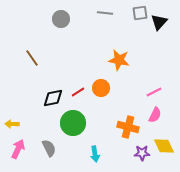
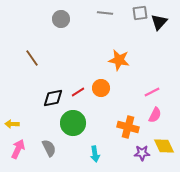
pink line: moved 2 px left
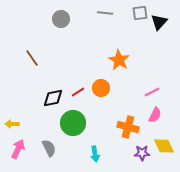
orange star: rotated 20 degrees clockwise
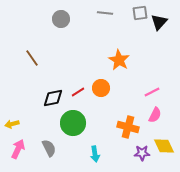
yellow arrow: rotated 16 degrees counterclockwise
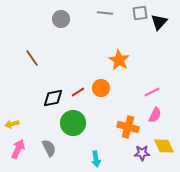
cyan arrow: moved 1 px right, 5 px down
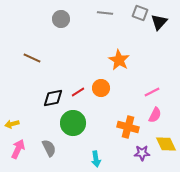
gray square: rotated 28 degrees clockwise
brown line: rotated 30 degrees counterclockwise
yellow diamond: moved 2 px right, 2 px up
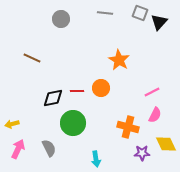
red line: moved 1 px left, 1 px up; rotated 32 degrees clockwise
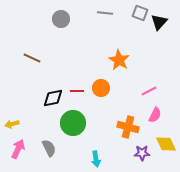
pink line: moved 3 px left, 1 px up
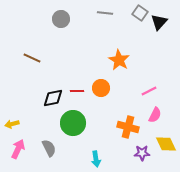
gray square: rotated 14 degrees clockwise
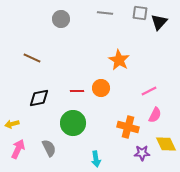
gray square: rotated 28 degrees counterclockwise
black diamond: moved 14 px left
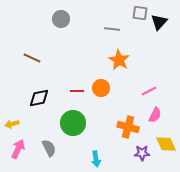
gray line: moved 7 px right, 16 px down
